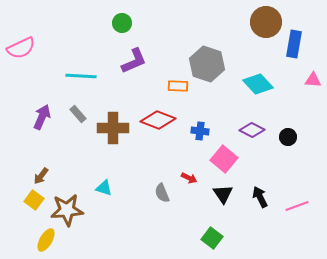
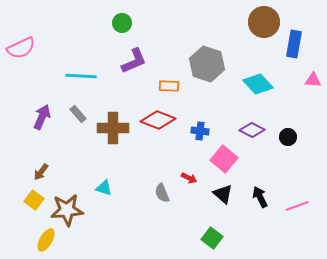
brown circle: moved 2 px left
orange rectangle: moved 9 px left
brown arrow: moved 4 px up
black triangle: rotated 15 degrees counterclockwise
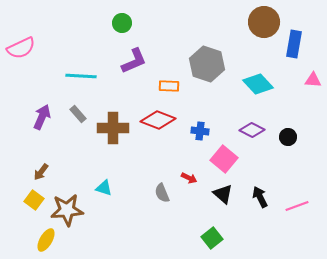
green square: rotated 15 degrees clockwise
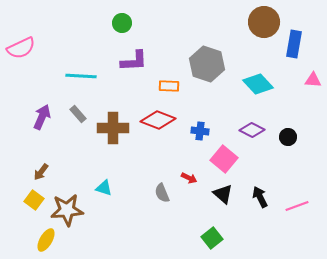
purple L-shape: rotated 20 degrees clockwise
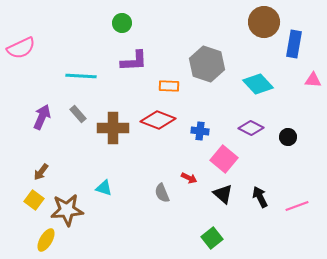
purple diamond: moved 1 px left, 2 px up
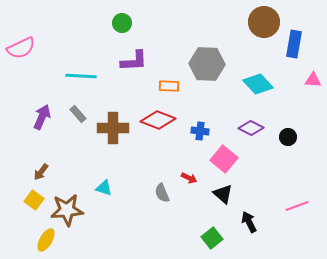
gray hexagon: rotated 16 degrees counterclockwise
black arrow: moved 11 px left, 25 px down
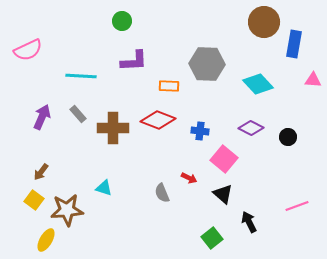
green circle: moved 2 px up
pink semicircle: moved 7 px right, 2 px down
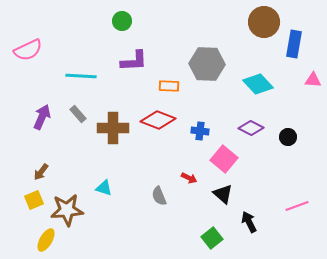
gray semicircle: moved 3 px left, 3 px down
yellow square: rotated 30 degrees clockwise
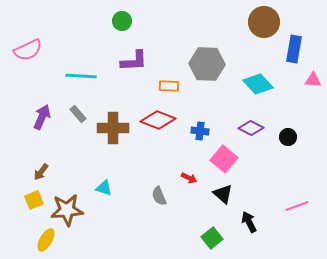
blue rectangle: moved 5 px down
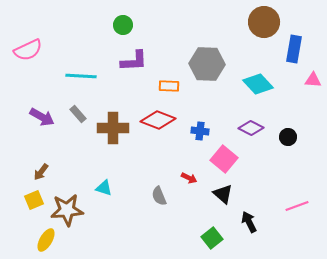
green circle: moved 1 px right, 4 px down
purple arrow: rotated 95 degrees clockwise
